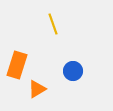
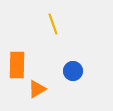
orange rectangle: rotated 16 degrees counterclockwise
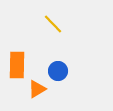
yellow line: rotated 25 degrees counterclockwise
blue circle: moved 15 px left
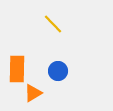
orange rectangle: moved 4 px down
orange triangle: moved 4 px left, 4 px down
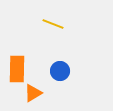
yellow line: rotated 25 degrees counterclockwise
blue circle: moved 2 px right
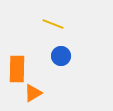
blue circle: moved 1 px right, 15 px up
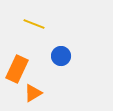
yellow line: moved 19 px left
orange rectangle: rotated 24 degrees clockwise
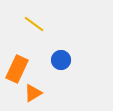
yellow line: rotated 15 degrees clockwise
blue circle: moved 4 px down
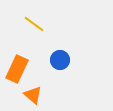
blue circle: moved 1 px left
orange triangle: moved 2 px down; rotated 48 degrees counterclockwise
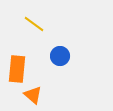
blue circle: moved 4 px up
orange rectangle: rotated 20 degrees counterclockwise
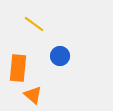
orange rectangle: moved 1 px right, 1 px up
